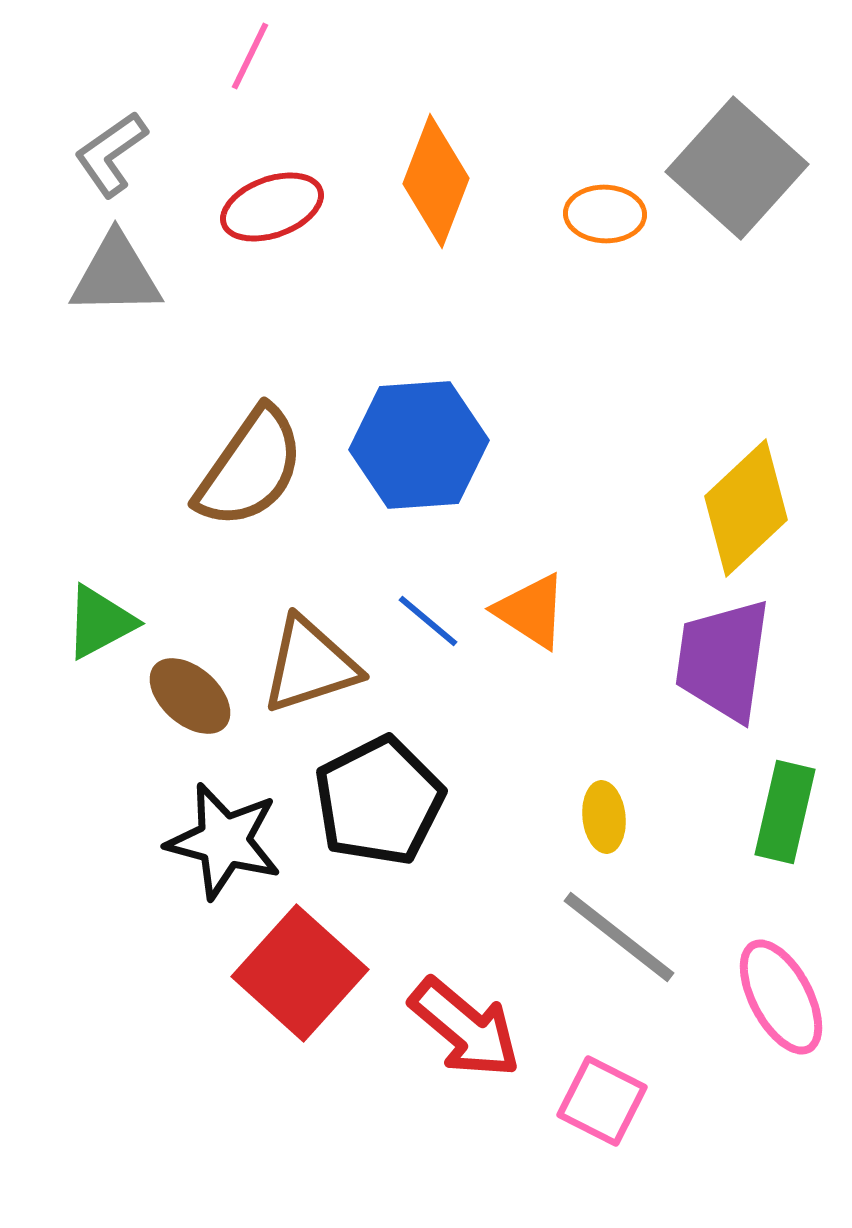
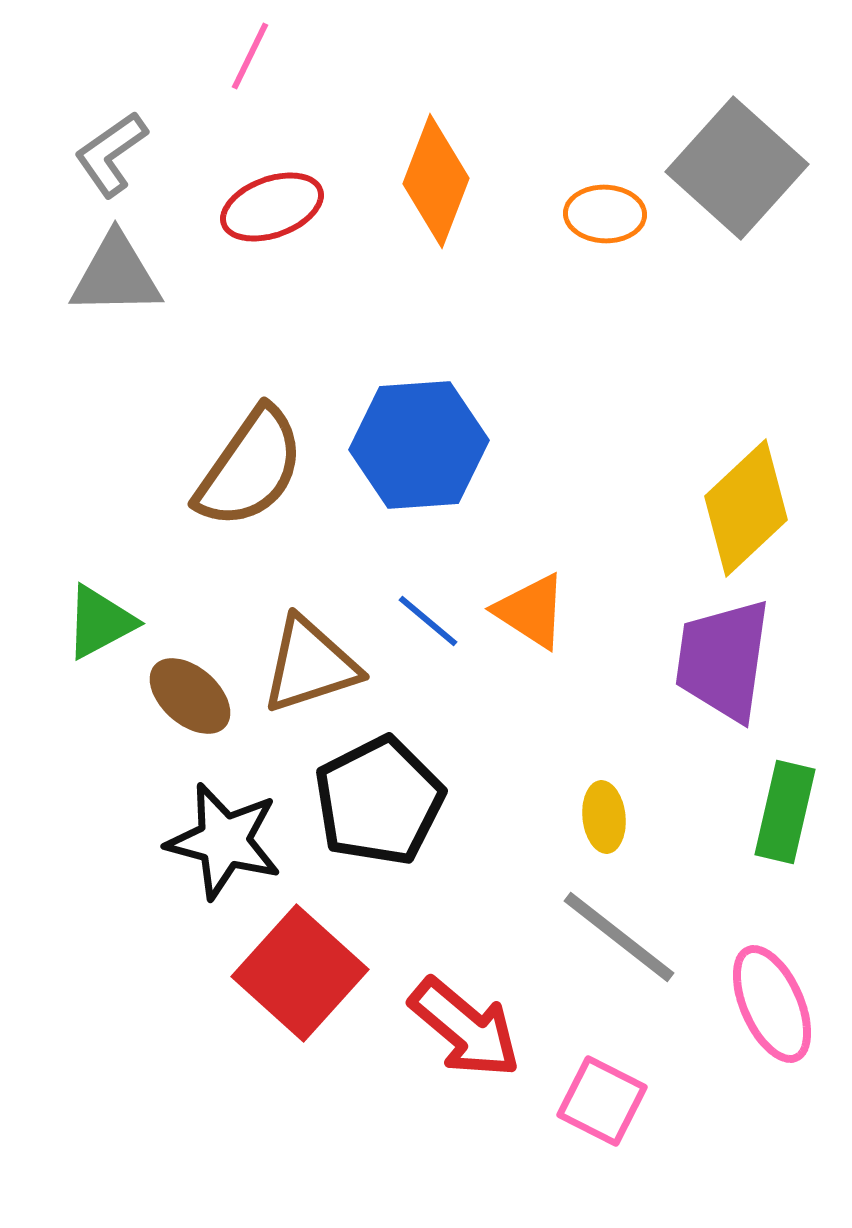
pink ellipse: moved 9 px left, 7 px down; rotated 4 degrees clockwise
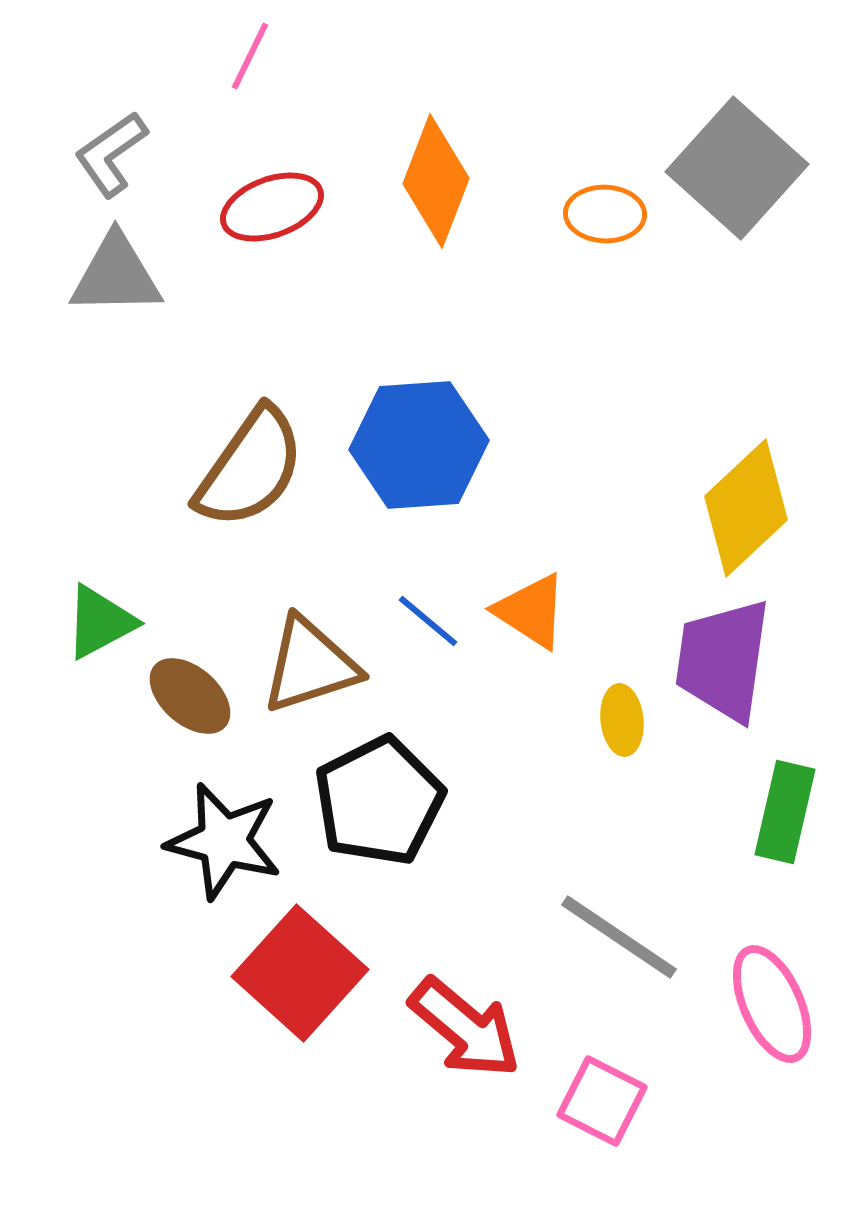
yellow ellipse: moved 18 px right, 97 px up
gray line: rotated 4 degrees counterclockwise
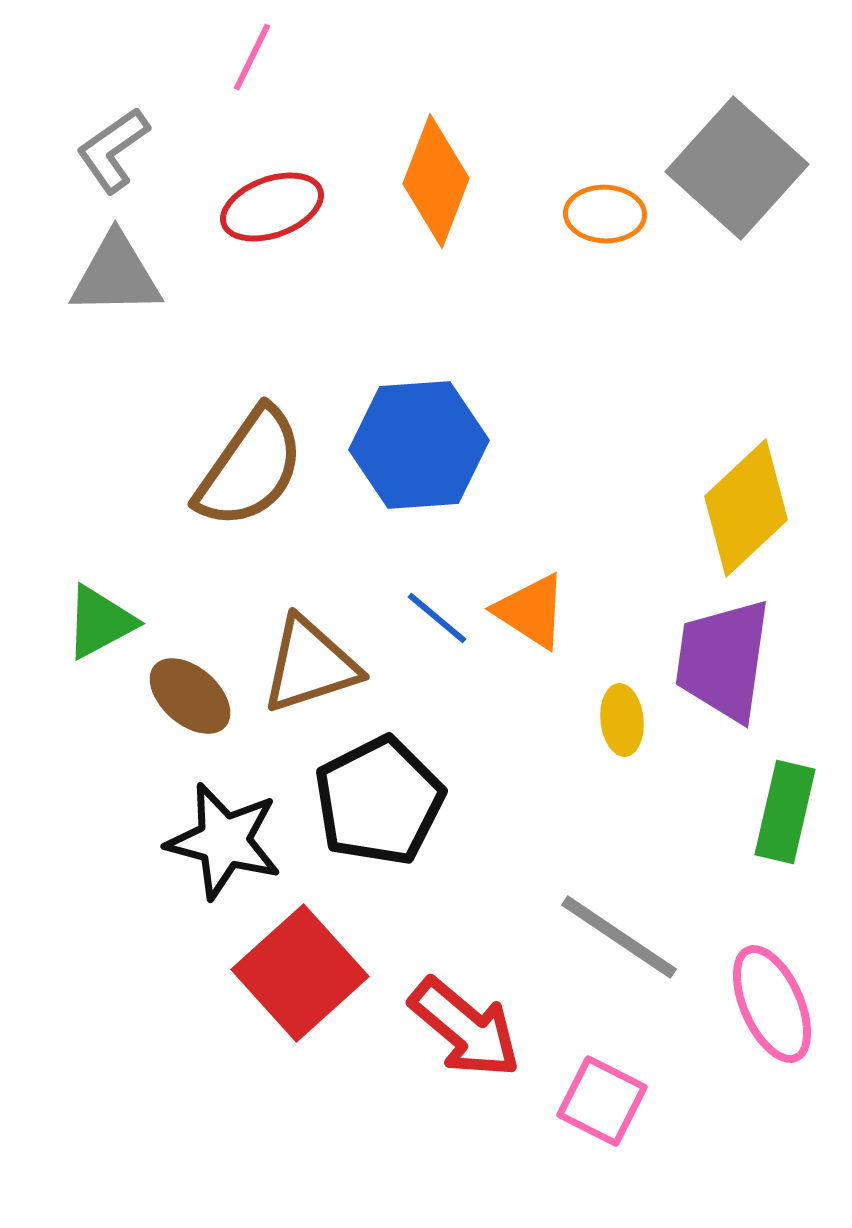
pink line: moved 2 px right, 1 px down
gray L-shape: moved 2 px right, 4 px up
blue line: moved 9 px right, 3 px up
red square: rotated 6 degrees clockwise
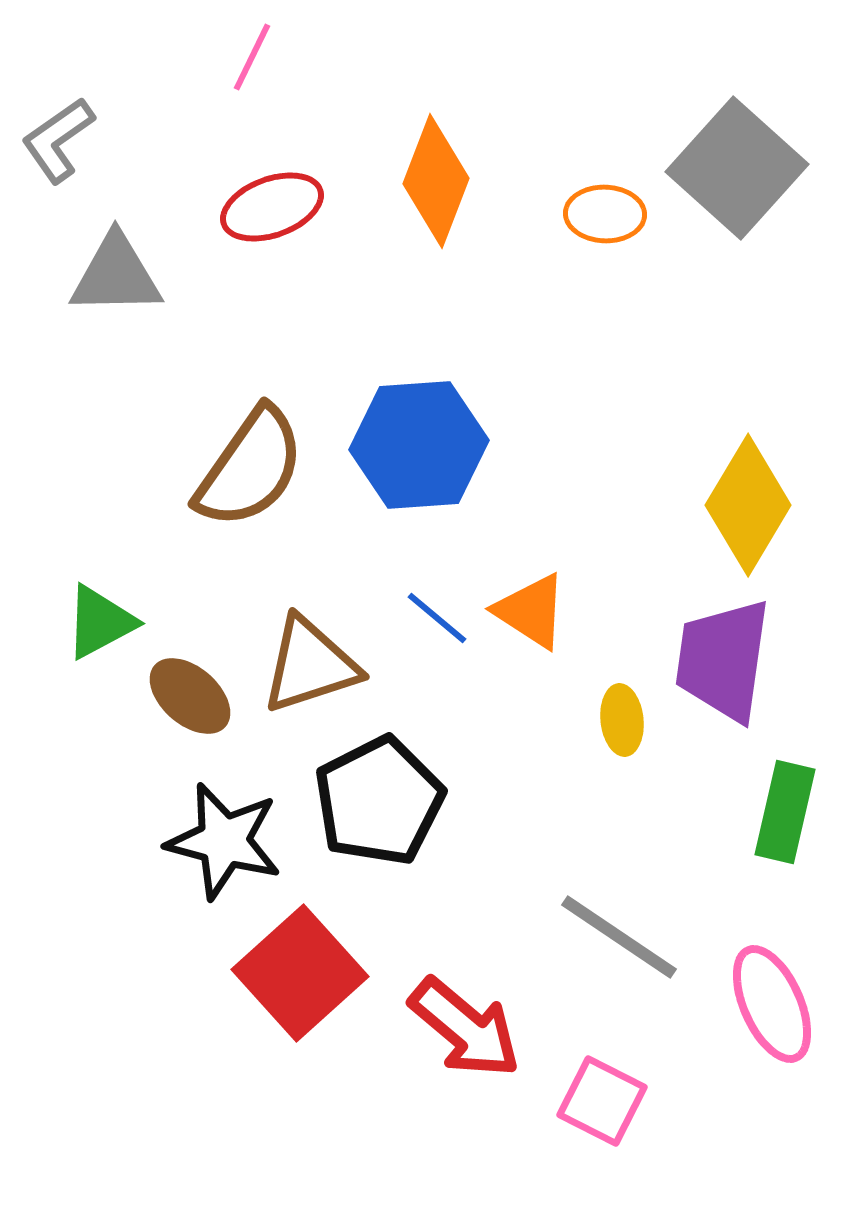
gray L-shape: moved 55 px left, 10 px up
yellow diamond: moved 2 px right, 3 px up; rotated 16 degrees counterclockwise
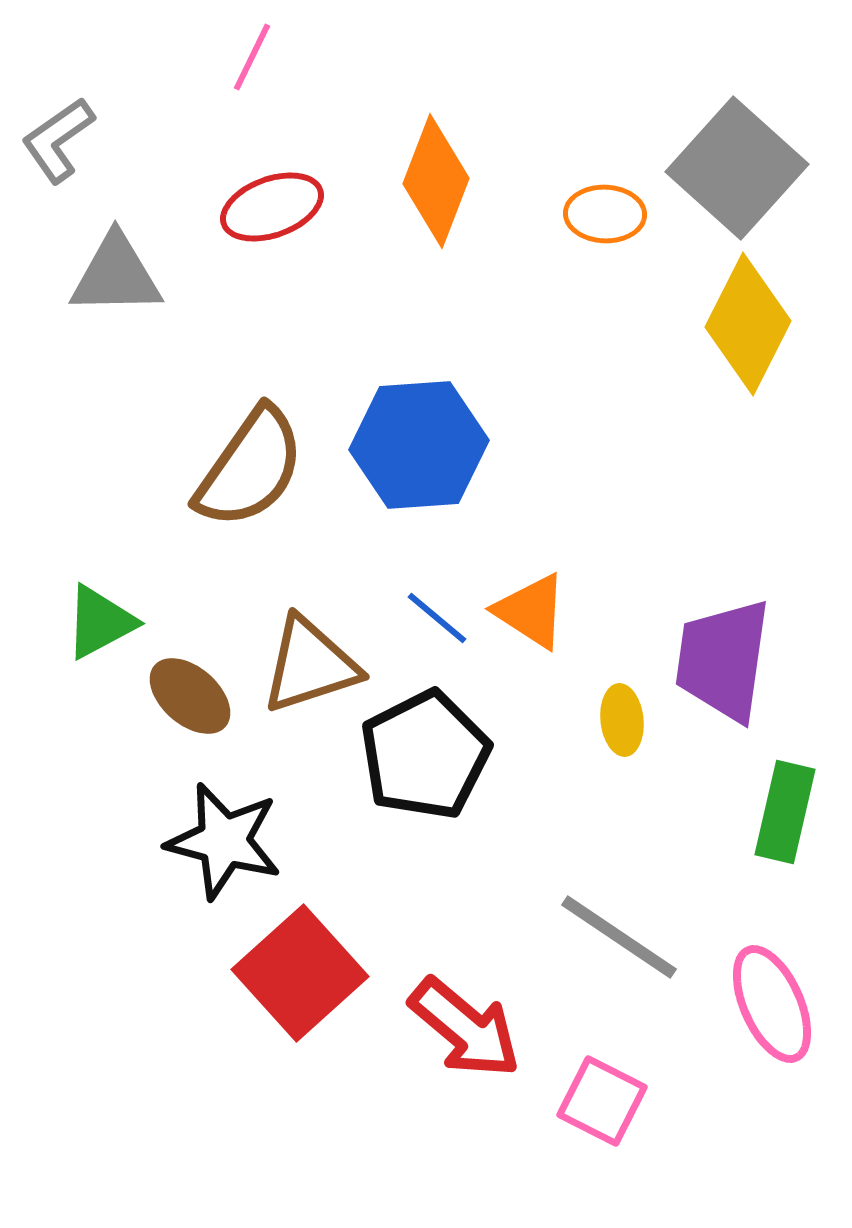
yellow diamond: moved 181 px up; rotated 4 degrees counterclockwise
black pentagon: moved 46 px right, 46 px up
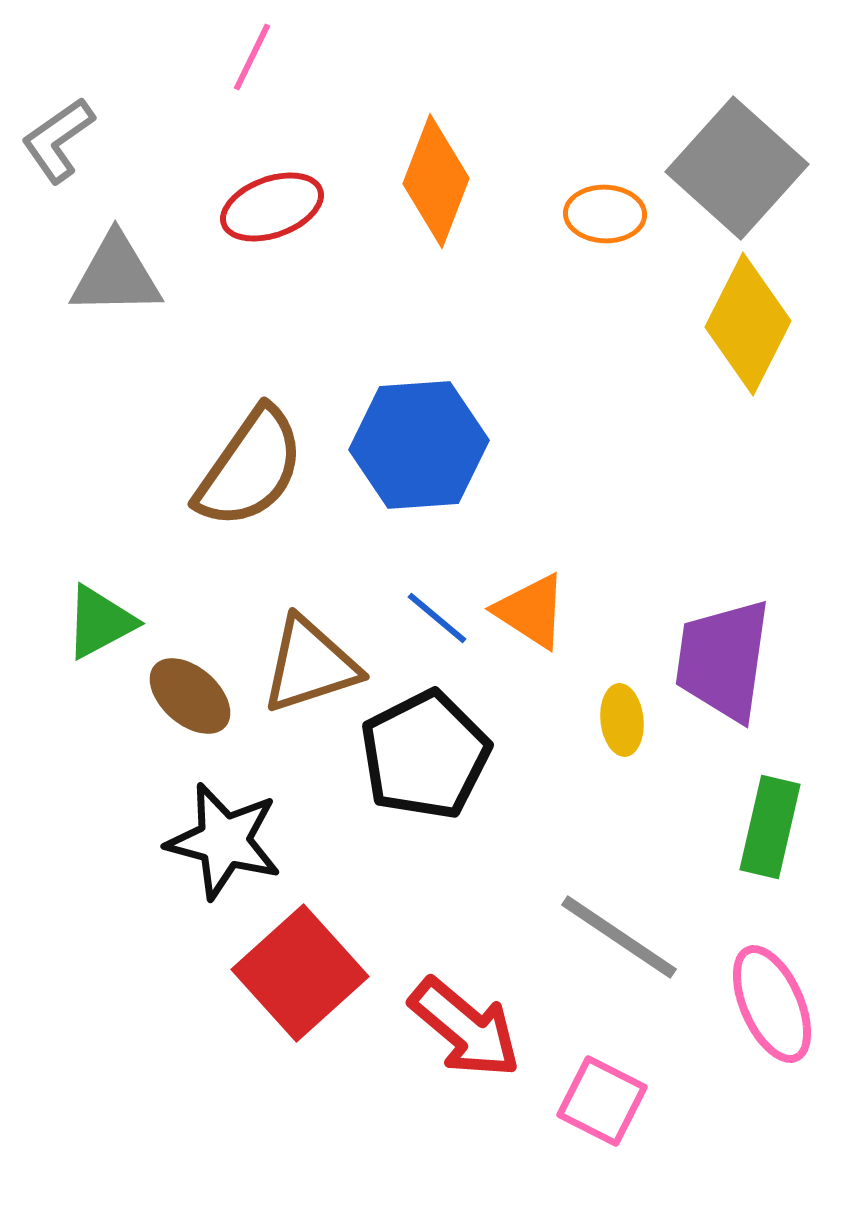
green rectangle: moved 15 px left, 15 px down
